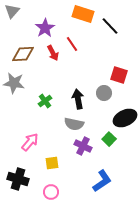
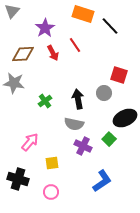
red line: moved 3 px right, 1 px down
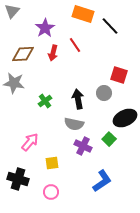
red arrow: rotated 42 degrees clockwise
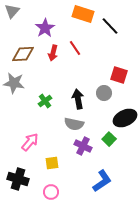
red line: moved 3 px down
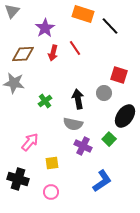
black ellipse: moved 2 px up; rotated 30 degrees counterclockwise
gray semicircle: moved 1 px left
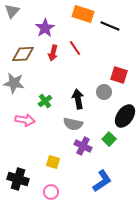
black line: rotated 24 degrees counterclockwise
gray circle: moved 1 px up
pink arrow: moved 5 px left, 22 px up; rotated 60 degrees clockwise
yellow square: moved 1 px right, 1 px up; rotated 24 degrees clockwise
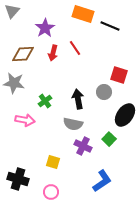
black ellipse: moved 1 px up
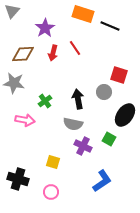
green square: rotated 16 degrees counterclockwise
